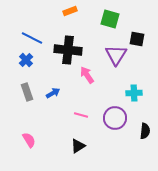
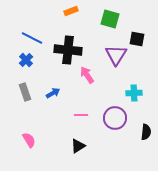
orange rectangle: moved 1 px right
gray rectangle: moved 2 px left
pink line: rotated 16 degrees counterclockwise
black semicircle: moved 1 px right, 1 px down
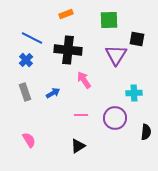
orange rectangle: moved 5 px left, 3 px down
green square: moved 1 px left, 1 px down; rotated 18 degrees counterclockwise
pink arrow: moved 3 px left, 5 px down
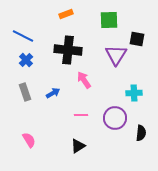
blue line: moved 9 px left, 2 px up
black semicircle: moved 5 px left, 1 px down
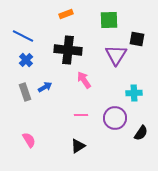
blue arrow: moved 8 px left, 6 px up
black semicircle: rotated 28 degrees clockwise
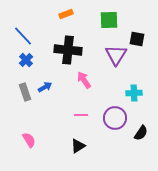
blue line: rotated 20 degrees clockwise
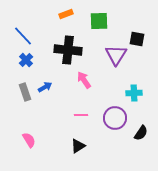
green square: moved 10 px left, 1 px down
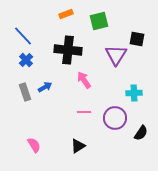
green square: rotated 12 degrees counterclockwise
pink line: moved 3 px right, 3 px up
pink semicircle: moved 5 px right, 5 px down
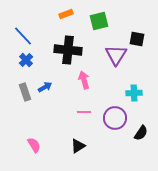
pink arrow: rotated 18 degrees clockwise
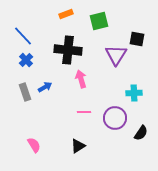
pink arrow: moved 3 px left, 1 px up
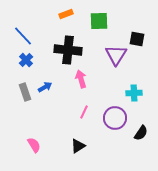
green square: rotated 12 degrees clockwise
pink line: rotated 64 degrees counterclockwise
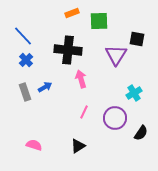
orange rectangle: moved 6 px right, 1 px up
cyan cross: rotated 28 degrees counterclockwise
pink semicircle: rotated 42 degrees counterclockwise
